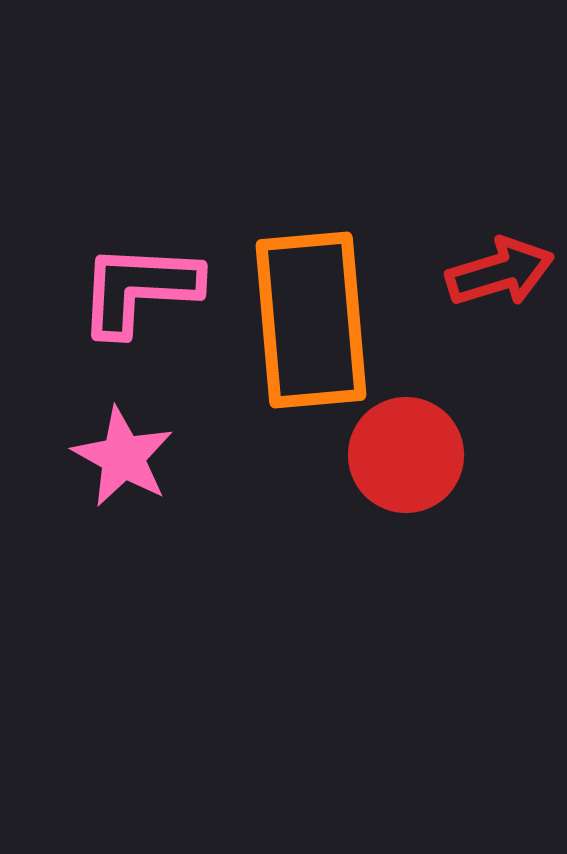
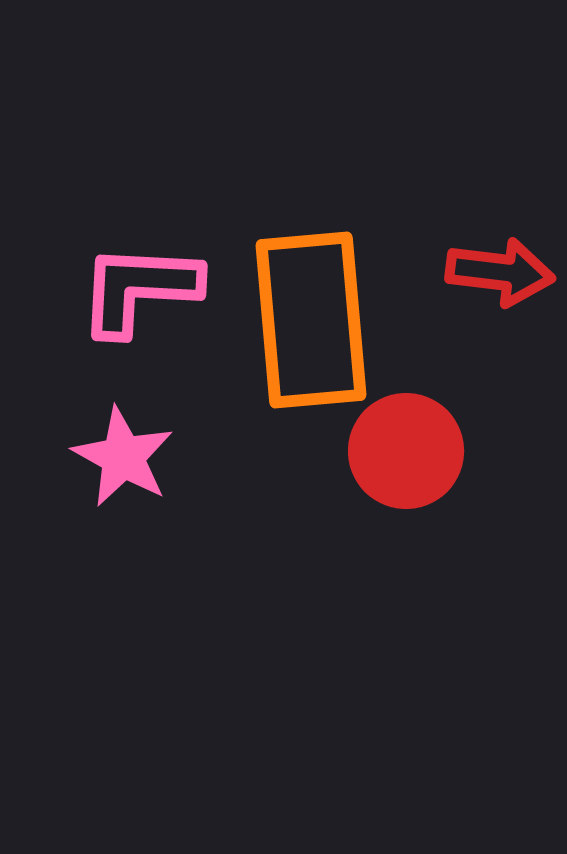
red arrow: rotated 24 degrees clockwise
red circle: moved 4 px up
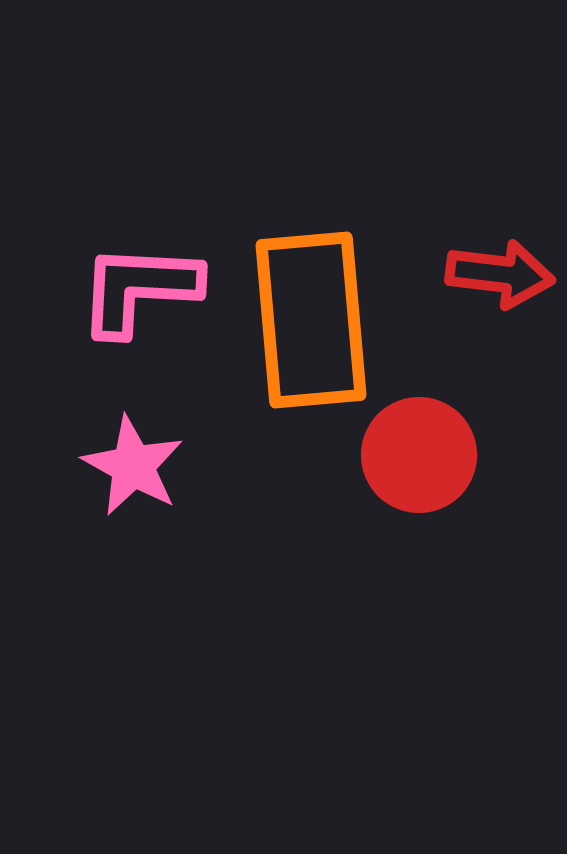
red arrow: moved 2 px down
red circle: moved 13 px right, 4 px down
pink star: moved 10 px right, 9 px down
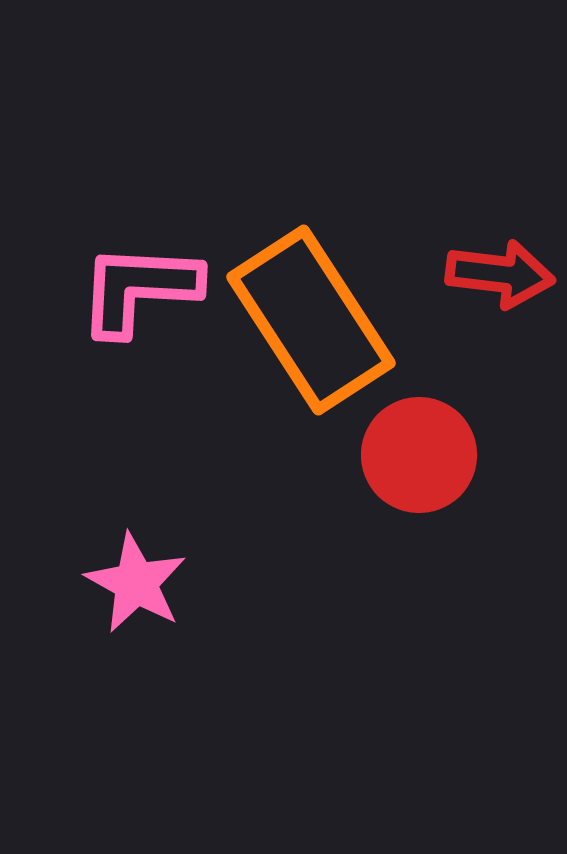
orange rectangle: rotated 28 degrees counterclockwise
pink star: moved 3 px right, 117 px down
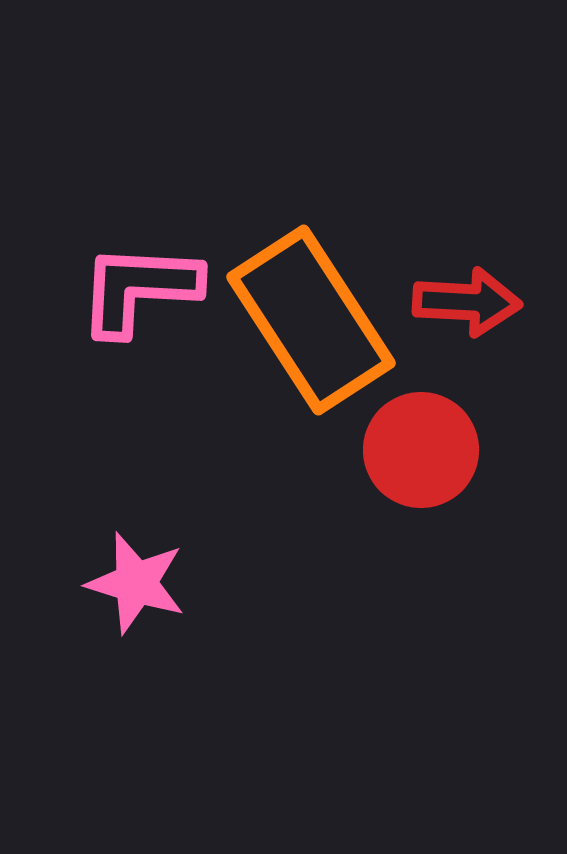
red arrow: moved 33 px left, 28 px down; rotated 4 degrees counterclockwise
red circle: moved 2 px right, 5 px up
pink star: rotated 12 degrees counterclockwise
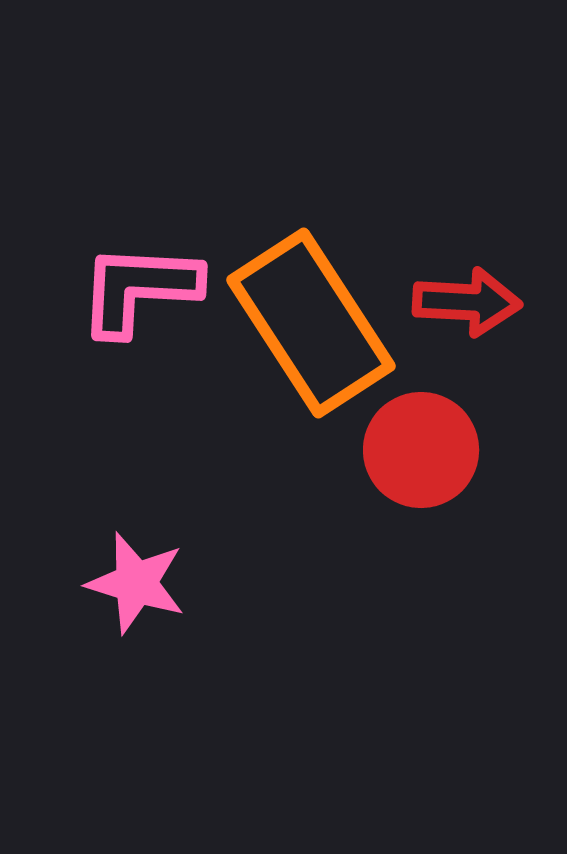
orange rectangle: moved 3 px down
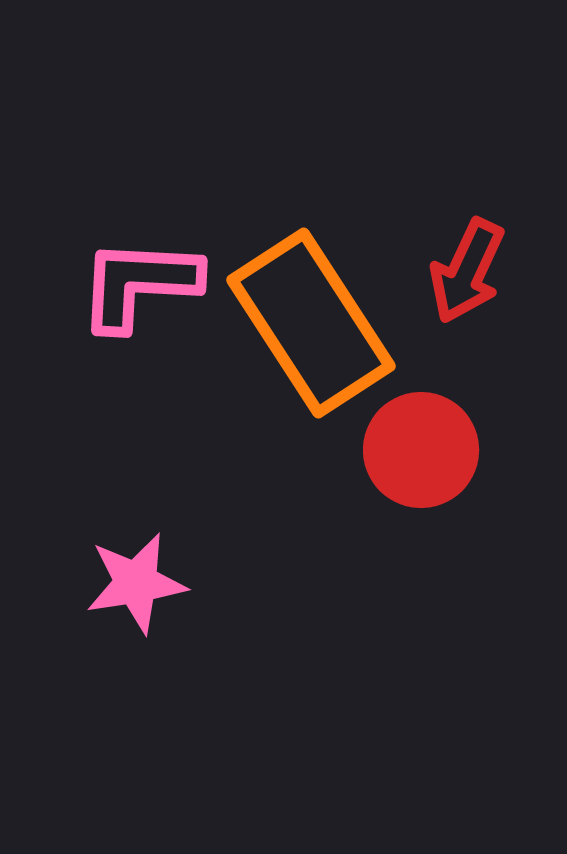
pink L-shape: moved 5 px up
red arrow: moved 31 px up; rotated 112 degrees clockwise
pink star: rotated 26 degrees counterclockwise
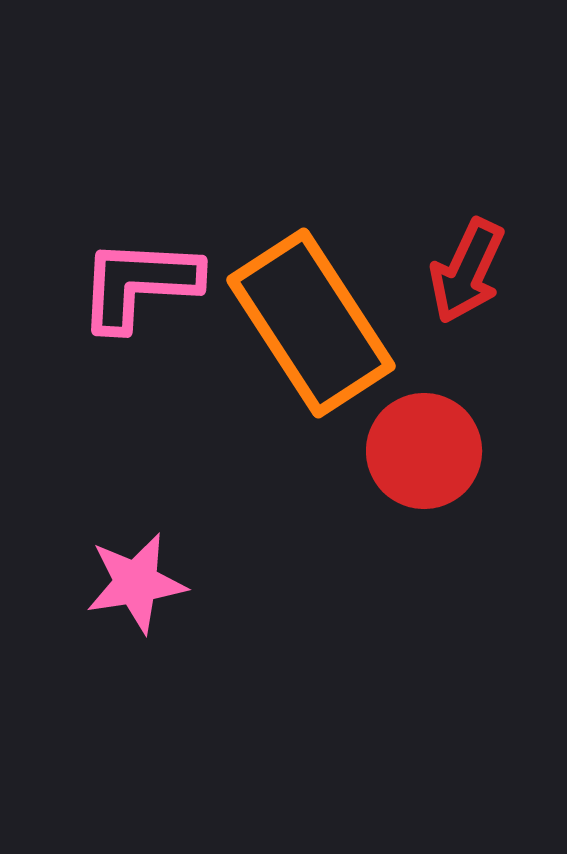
red circle: moved 3 px right, 1 px down
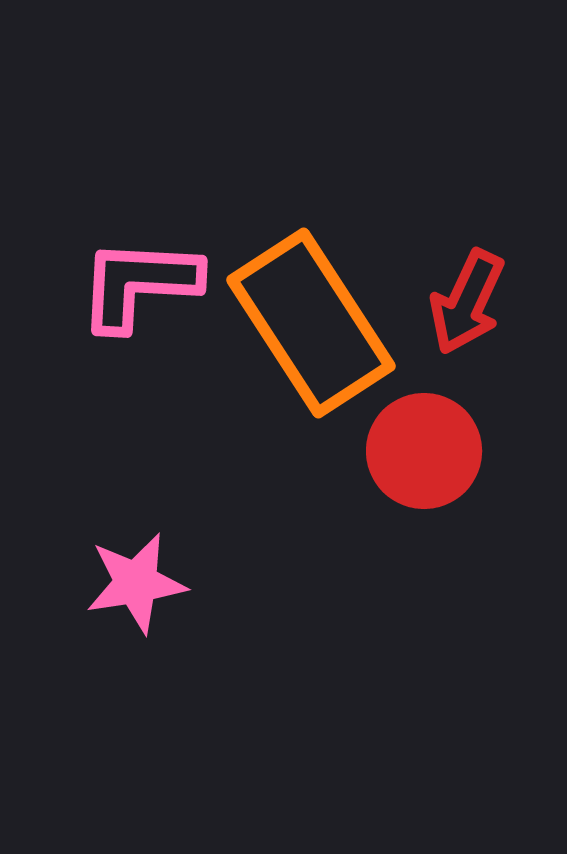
red arrow: moved 31 px down
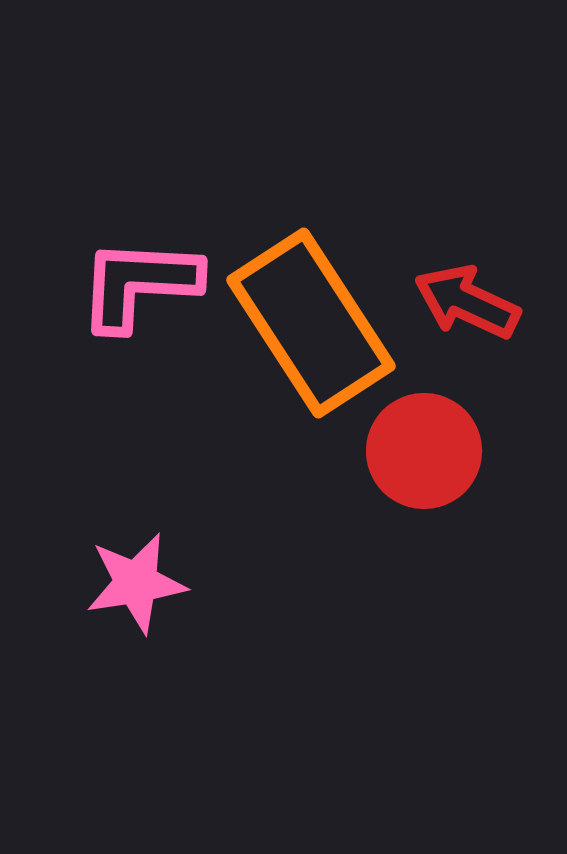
red arrow: rotated 90 degrees clockwise
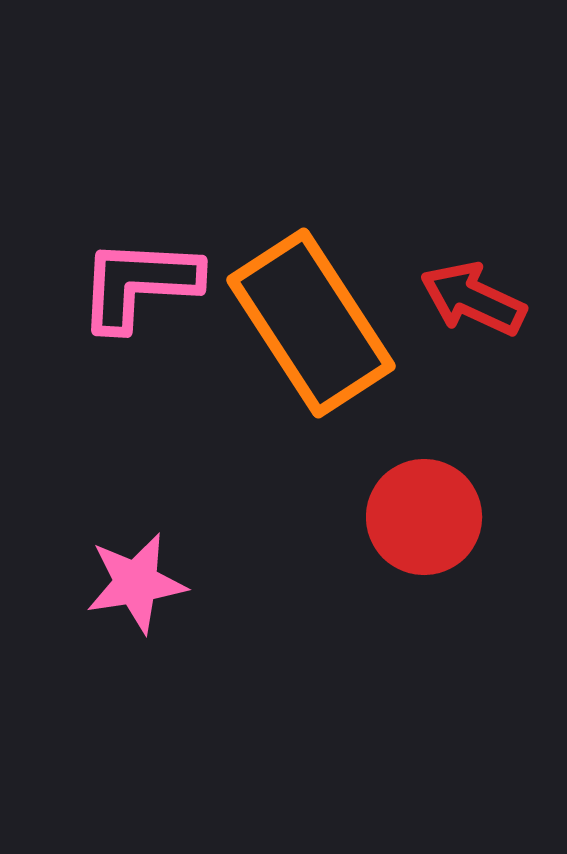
red arrow: moved 6 px right, 3 px up
red circle: moved 66 px down
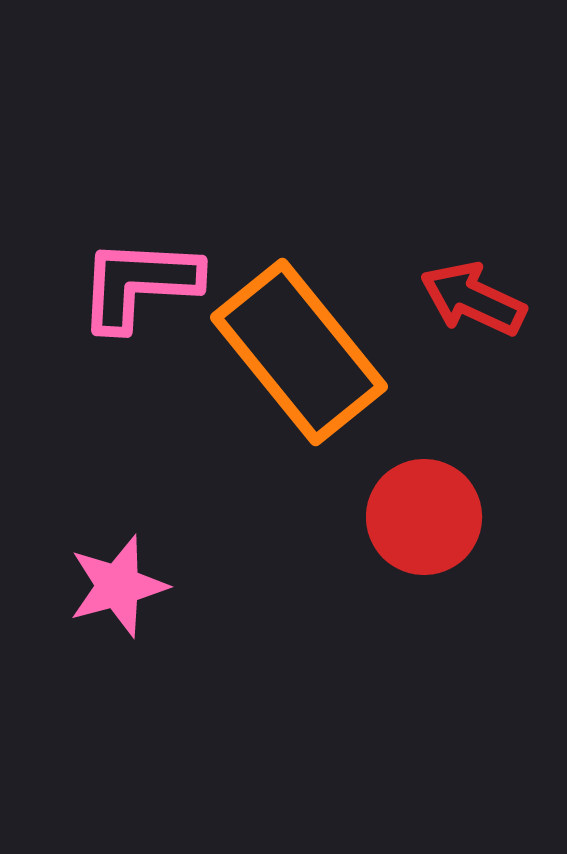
orange rectangle: moved 12 px left, 29 px down; rotated 6 degrees counterclockwise
pink star: moved 18 px left, 3 px down; rotated 6 degrees counterclockwise
